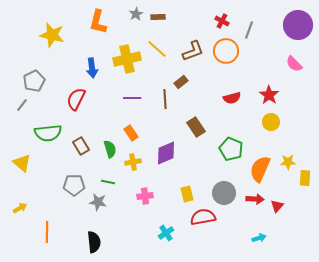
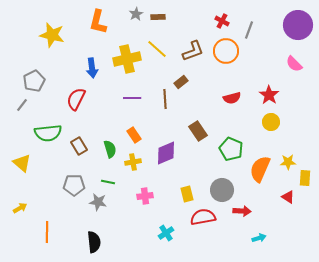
brown rectangle at (196, 127): moved 2 px right, 4 px down
orange rectangle at (131, 133): moved 3 px right, 2 px down
brown rectangle at (81, 146): moved 2 px left
gray circle at (224, 193): moved 2 px left, 3 px up
red arrow at (255, 199): moved 13 px left, 12 px down
red triangle at (277, 206): moved 11 px right, 9 px up; rotated 40 degrees counterclockwise
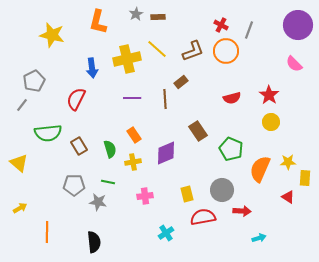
red cross at (222, 21): moved 1 px left, 4 px down
yellow triangle at (22, 163): moved 3 px left
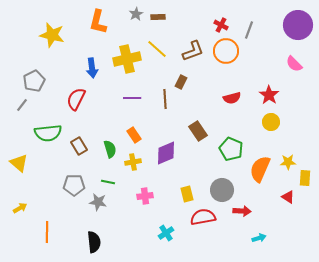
brown rectangle at (181, 82): rotated 24 degrees counterclockwise
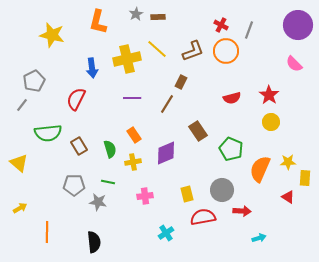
brown line at (165, 99): moved 2 px right, 5 px down; rotated 36 degrees clockwise
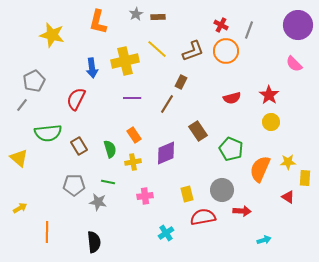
yellow cross at (127, 59): moved 2 px left, 2 px down
yellow triangle at (19, 163): moved 5 px up
cyan arrow at (259, 238): moved 5 px right, 2 px down
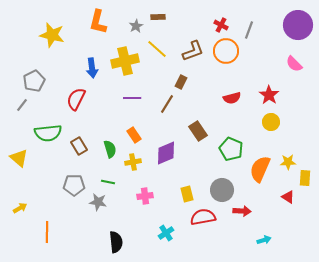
gray star at (136, 14): moved 12 px down
black semicircle at (94, 242): moved 22 px right
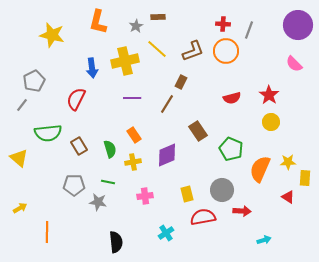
red cross at (221, 25): moved 2 px right, 1 px up; rotated 24 degrees counterclockwise
purple diamond at (166, 153): moved 1 px right, 2 px down
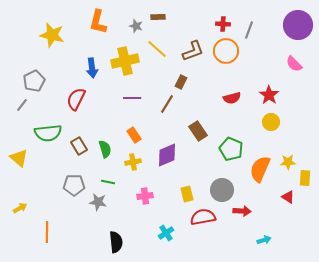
gray star at (136, 26): rotated 24 degrees counterclockwise
green semicircle at (110, 149): moved 5 px left
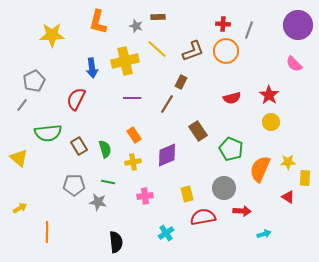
yellow star at (52, 35): rotated 15 degrees counterclockwise
gray circle at (222, 190): moved 2 px right, 2 px up
cyan arrow at (264, 240): moved 6 px up
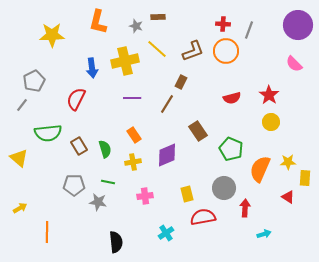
red arrow at (242, 211): moved 3 px right, 3 px up; rotated 90 degrees counterclockwise
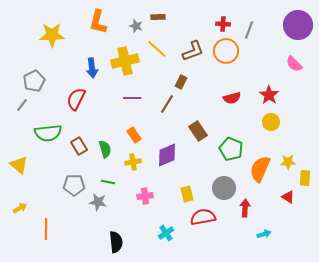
yellow triangle at (19, 158): moved 7 px down
orange line at (47, 232): moved 1 px left, 3 px up
